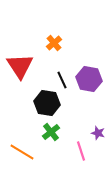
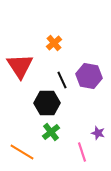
purple hexagon: moved 3 px up
black hexagon: rotated 10 degrees counterclockwise
pink line: moved 1 px right, 1 px down
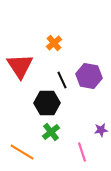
purple star: moved 3 px right, 3 px up; rotated 24 degrees counterclockwise
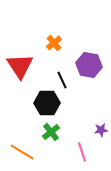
purple hexagon: moved 11 px up
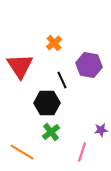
pink line: rotated 36 degrees clockwise
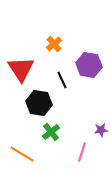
orange cross: moved 1 px down
red triangle: moved 1 px right, 3 px down
black hexagon: moved 8 px left; rotated 10 degrees clockwise
orange line: moved 2 px down
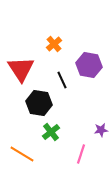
pink line: moved 1 px left, 2 px down
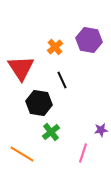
orange cross: moved 1 px right, 3 px down
purple hexagon: moved 25 px up
red triangle: moved 1 px up
pink line: moved 2 px right, 1 px up
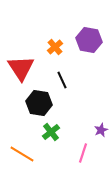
purple star: rotated 16 degrees counterclockwise
